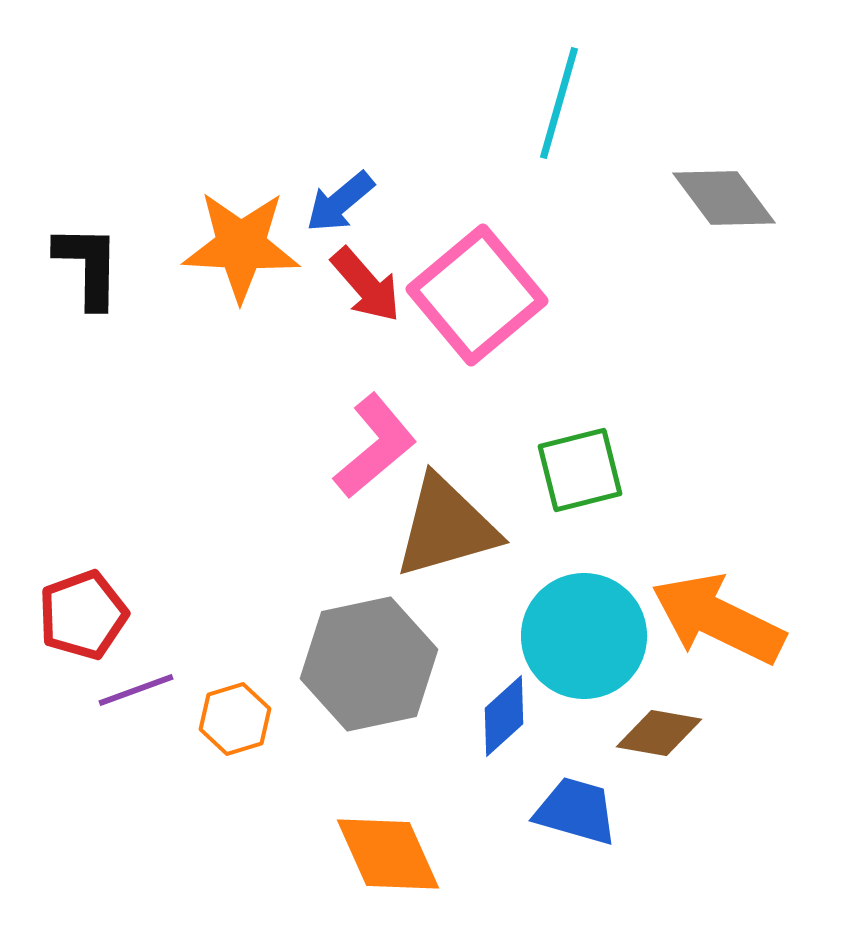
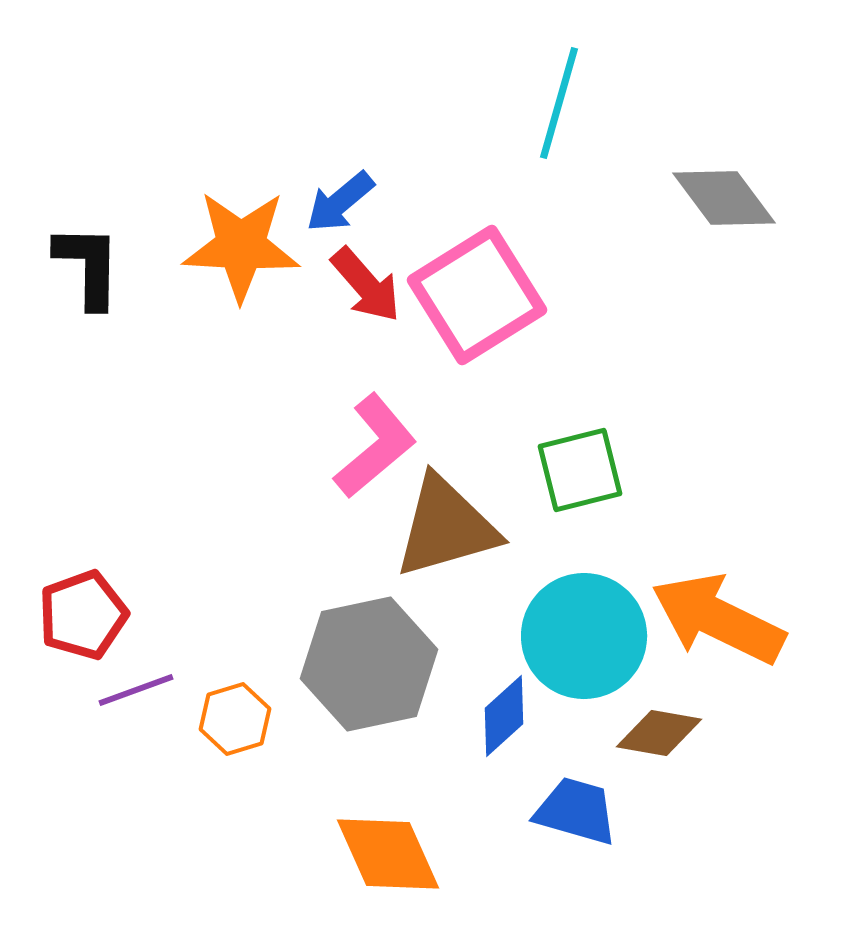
pink square: rotated 8 degrees clockwise
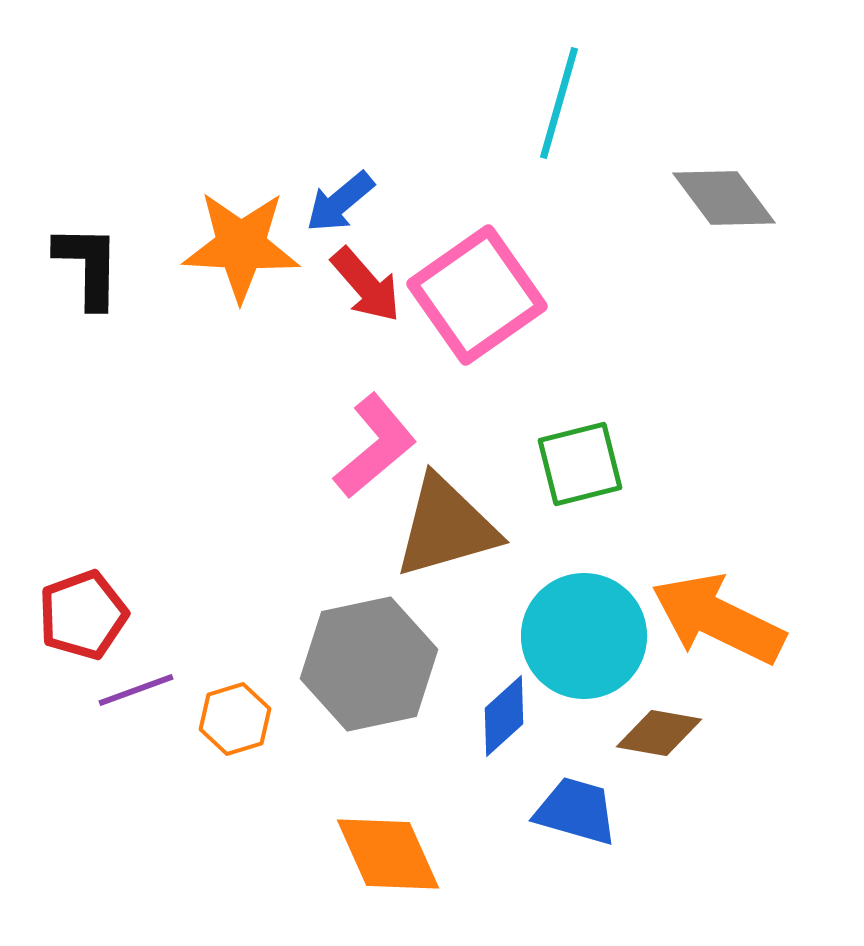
pink square: rotated 3 degrees counterclockwise
green square: moved 6 px up
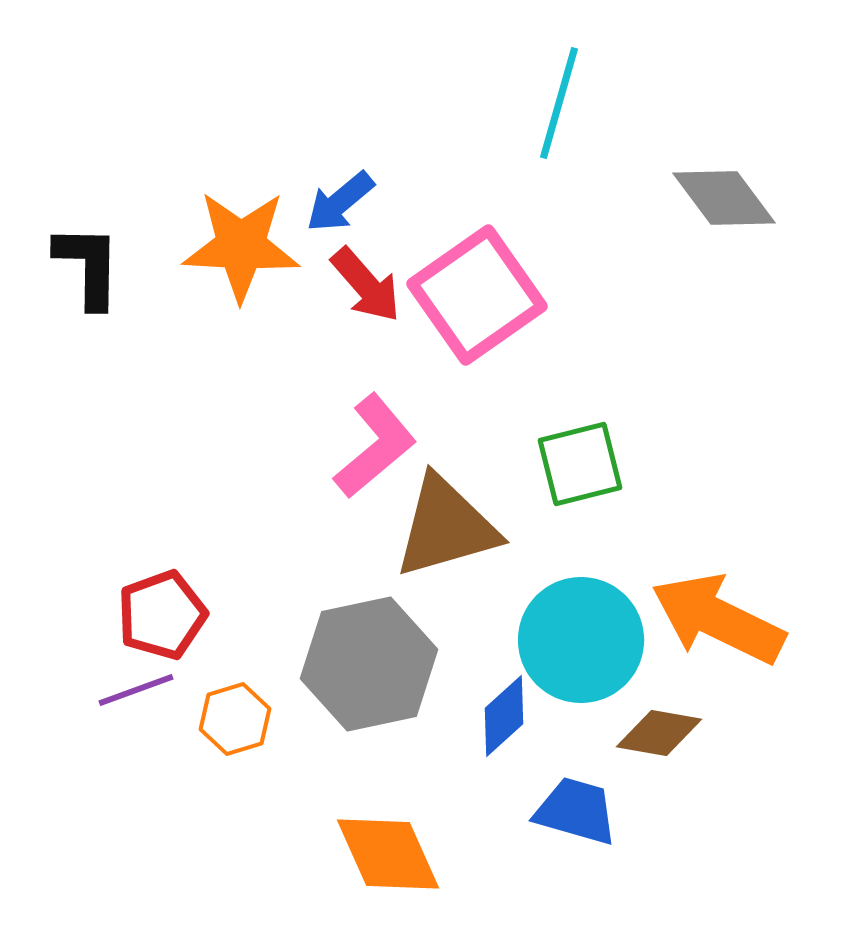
red pentagon: moved 79 px right
cyan circle: moved 3 px left, 4 px down
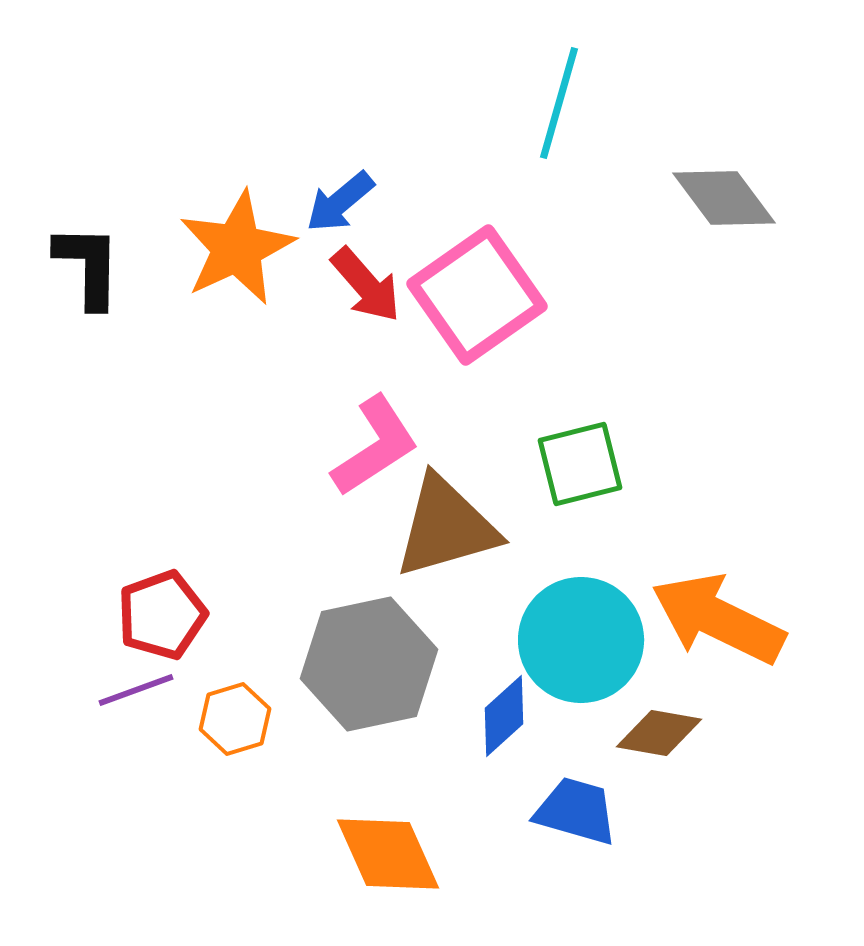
orange star: moved 4 px left, 2 px down; rotated 28 degrees counterclockwise
pink L-shape: rotated 7 degrees clockwise
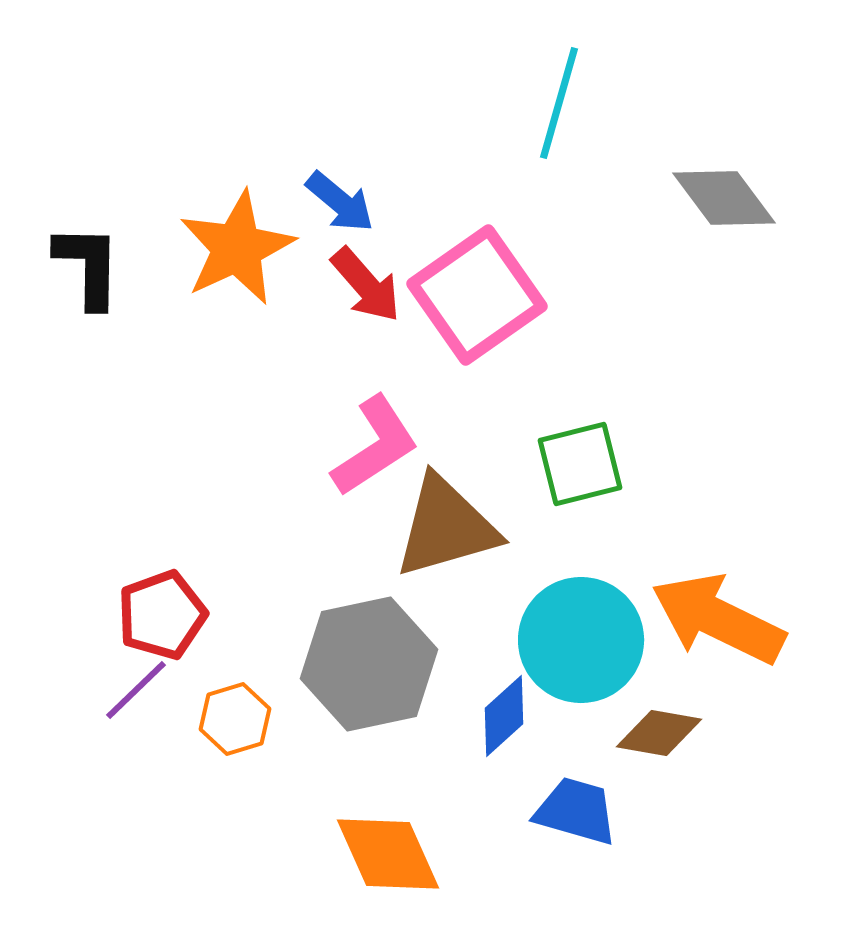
blue arrow: rotated 100 degrees counterclockwise
purple line: rotated 24 degrees counterclockwise
